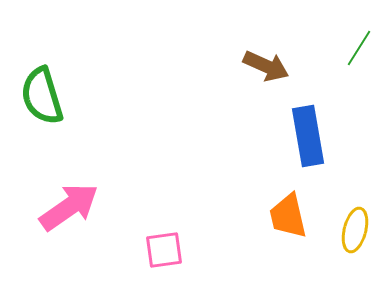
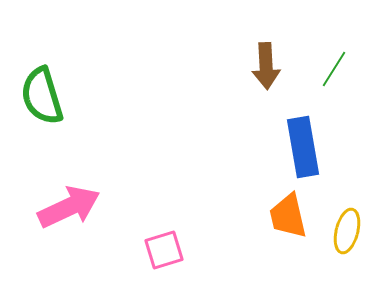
green line: moved 25 px left, 21 px down
brown arrow: rotated 63 degrees clockwise
blue rectangle: moved 5 px left, 11 px down
pink arrow: rotated 10 degrees clockwise
yellow ellipse: moved 8 px left, 1 px down
pink square: rotated 9 degrees counterclockwise
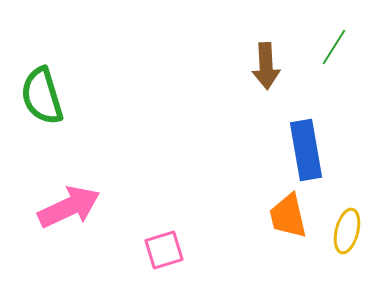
green line: moved 22 px up
blue rectangle: moved 3 px right, 3 px down
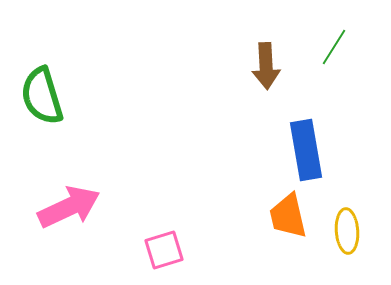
yellow ellipse: rotated 18 degrees counterclockwise
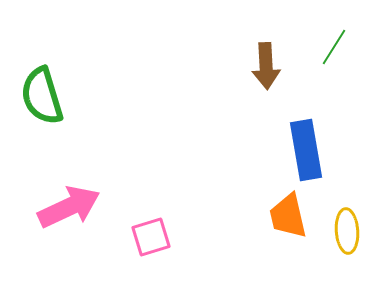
pink square: moved 13 px left, 13 px up
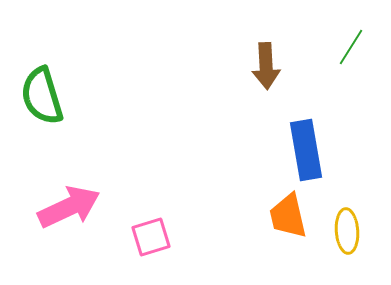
green line: moved 17 px right
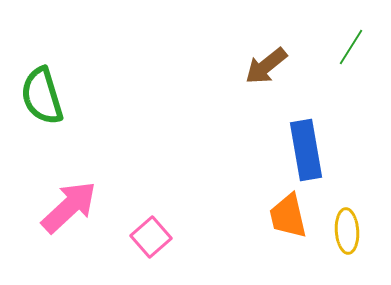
brown arrow: rotated 54 degrees clockwise
pink arrow: rotated 18 degrees counterclockwise
pink square: rotated 24 degrees counterclockwise
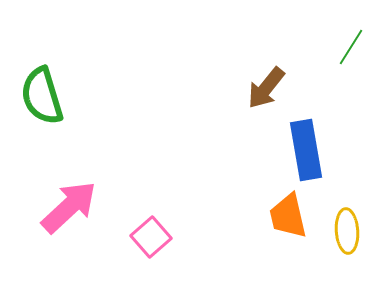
brown arrow: moved 22 px down; rotated 12 degrees counterclockwise
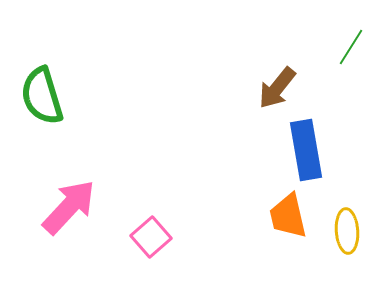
brown arrow: moved 11 px right
pink arrow: rotated 4 degrees counterclockwise
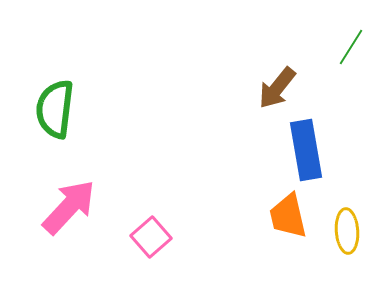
green semicircle: moved 13 px right, 13 px down; rotated 24 degrees clockwise
